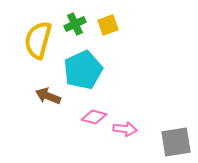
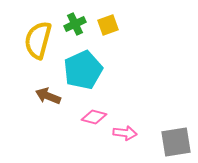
pink arrow: moved 4 px down
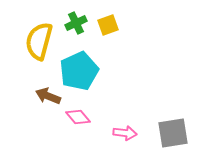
green cross: moved 1 px right, 1 px up
yellow semicircle: moved 1 px right, 1 px down
cyan pentagon: moved 4 px left, 1 px down
pink diamond: moved 16 px left; rotated 35 degrees clockwise
gray square: moved 3 px left, 9 px up
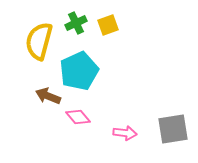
gray square: moved 4 px up
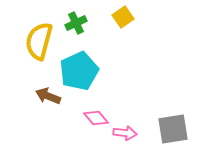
yellow square: moved 15 px right, 8 px up; rotated 15 degrees counterclockwise
pink diamond: moved 18 px right, 1 px down
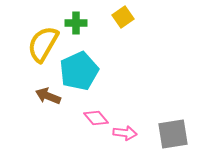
green cross: rotated 25 degrees clockwise
yellow semicircle: moved 4 px right, 3 px down; rotated 15 degrees clockwise
gray square: moved 5 px down
